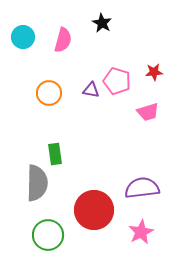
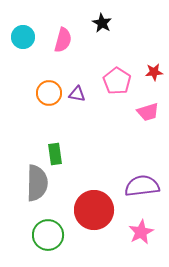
pink pentagon: rotated 16 degrees clockwise
purple triangle: moved 14 px left, 4 px down
purple semicircle: moved 2 px up
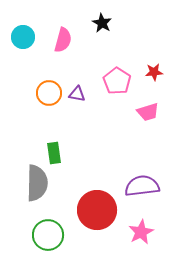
green rectangle: moved 1 px left, 1 px up
red circle: moved 3 px right
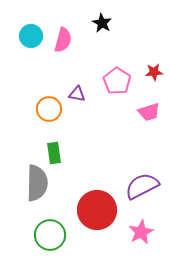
cyan circle: moved 8 px right, 1 px up
orange circle: moved 16 px down
pink trapezoid: moved 1 px right
purple semicircle: rotated 20 degrees counterclockwise
green circle: moved 2 px right
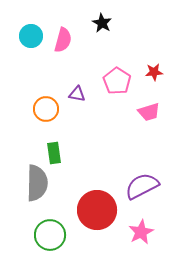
orange circle: moved 3 px left
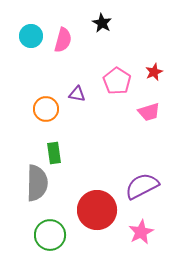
red star: rotated 18 degrees counterclockwise
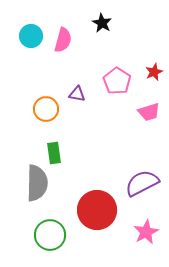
purple semicircle: moved 3 px up
pink star: moved 5 px right
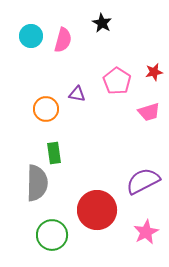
red star: rotated 12 degrees clockwise
purple semicircle: moved 1 px right, 2 px up
green circle: moved 2 px right
